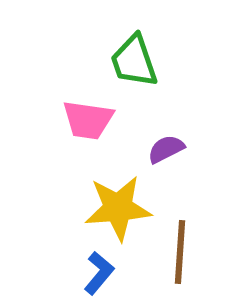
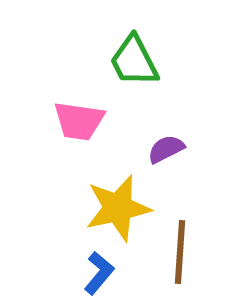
green trapezoid: rotated 8 degrees counterclockwise
pink trapezoid: moved 9 px left, 1 px down
yellow star: rotated 8 degrees counterclockwise
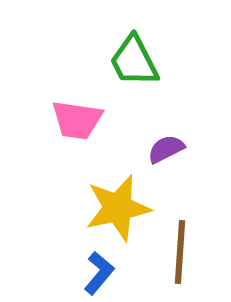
pink trapezoid: moved 2 px left, 1 px up
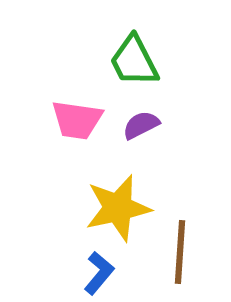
purple semicircle: moved 25 px left, 24 px up
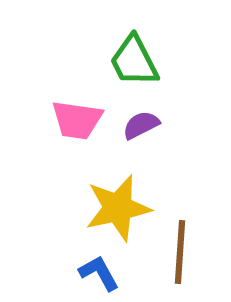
blue L-shape: rotated 69 degrees counterclockwise
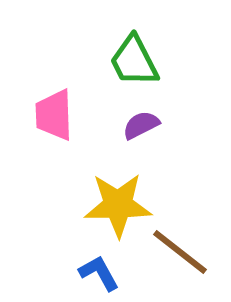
pink trapezoid: moved 23 px left, 5 px up; rotated 80 degrees clockwise
yellow star: moved 3 px up; rotated 12 degrees clockwise
brown line: rotated 56 degrees counterclockwise
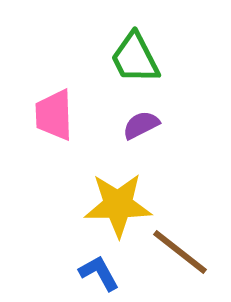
green trapezoid: moved 1 px right, 3 px up
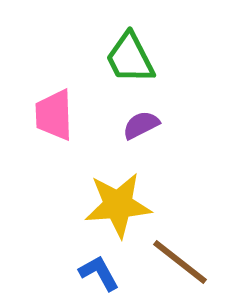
green trapezoid: moved 5 px left
yellow star: rotated 4 degrees counterclockwise
brown line: moved 10 px down
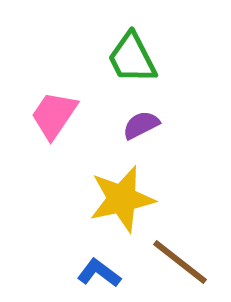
green trapezoid: moved 2 px right
pink trapezoid: rotated 36 degrees clockwise
yellow star: moved 4 px right, 6 px up; rotated 8 degrees counterclockwise
blue L-shape: rotated 24 degrees counterclockwise
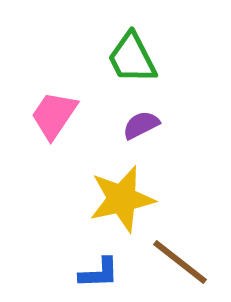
blue L-shape: rotated 141 degrees clockwise
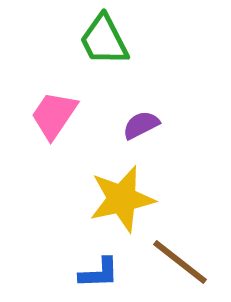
green trapezoid: moved 28 px left, 18 px up
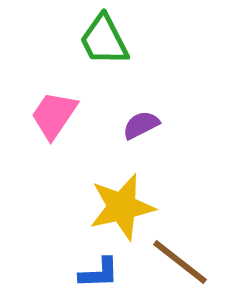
yellow star: moved 8 px down
